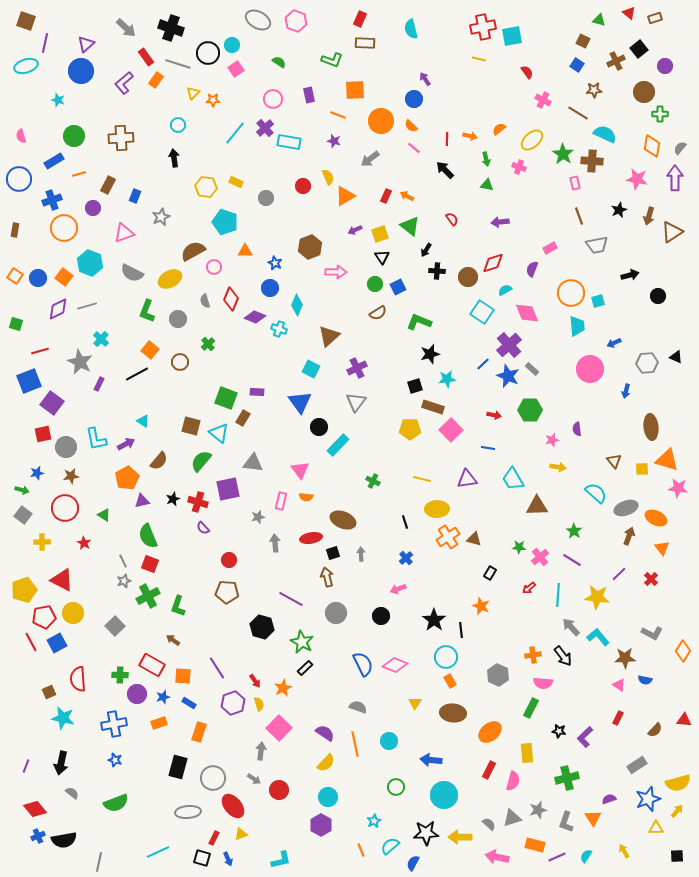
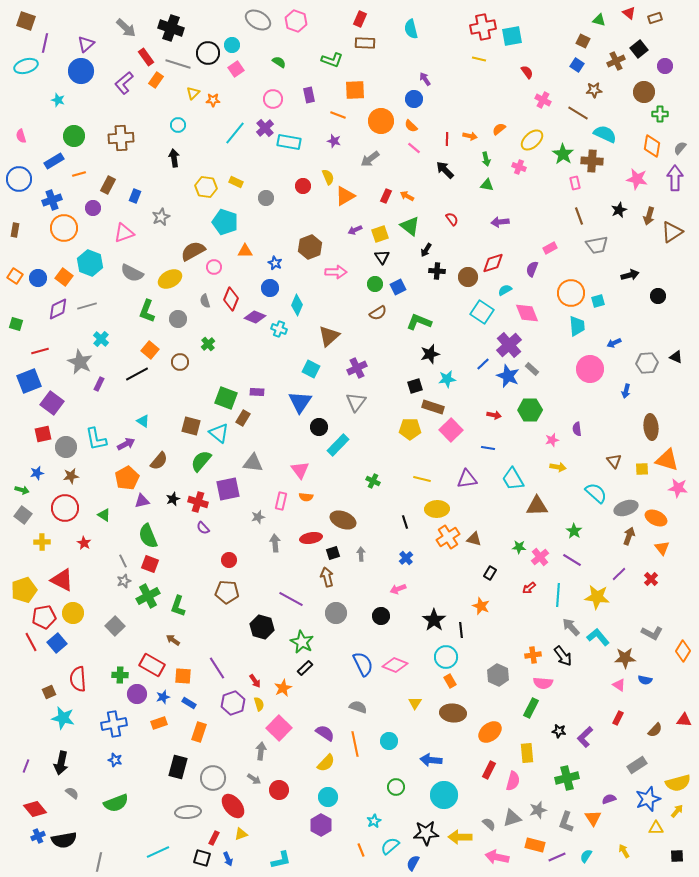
blue triangle at (300, 402): rotated 10 degrees clockwise
blue square at (57, 643): rotated 12 degrees counterclockwise
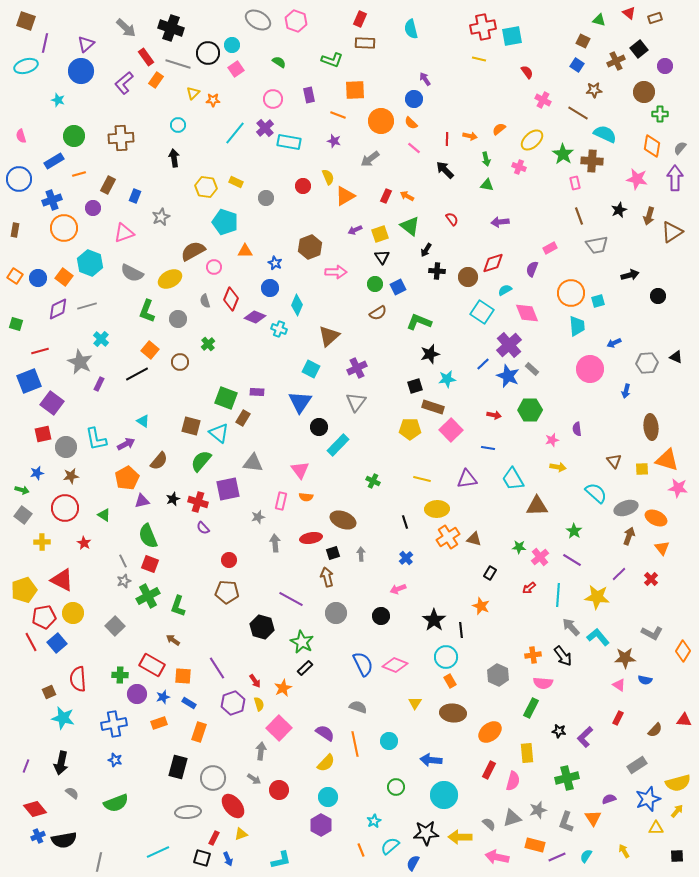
orange semicircle at (411, 126): moved 3 px up
